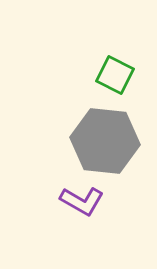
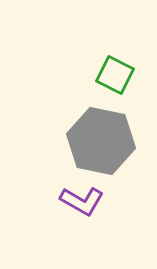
gray hexagon: moved 4 px left; rotated 6 degrees clockwise
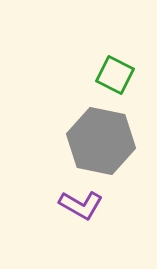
purple L-shape: moved 1 px left, 4 px down
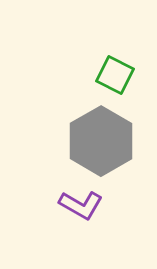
gray hexagon: rotated 18 degrees clockwise
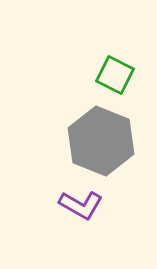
gray hexagon: rotated 8 degrees counterclockwise
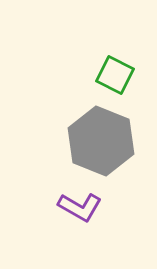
purple L-shape: moved 1 px left, 2 px down
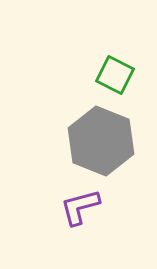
purple L-shape: rotated 135 degrees clockwise
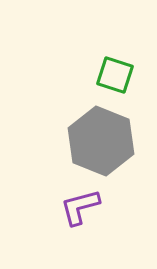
green square: rotated 9 degrees counterclockwise
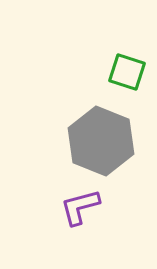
green square: moved 12 px right, 3 px up
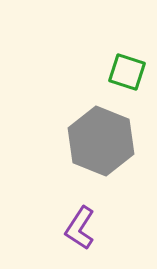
purple L-shape: moved 21 px down; rotated 42 degrees counterclockwise
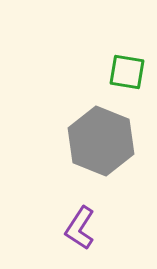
green square: rotated 9 degrees counterclockwise
